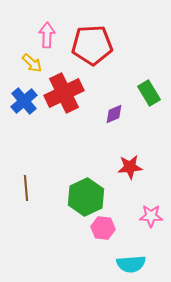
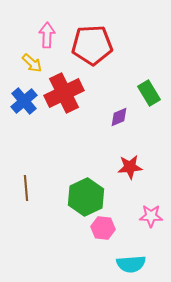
purple diamond: moved 5 px right, 3 px down
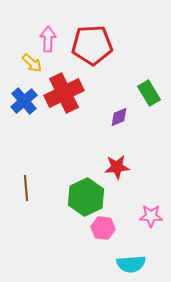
pink arrow: moved 1 px right, 4 px down
red star: moved 13 px left
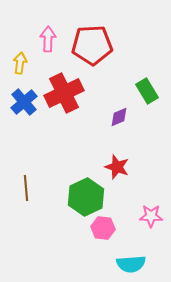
yellow arrow: moved 12 px left; rotated 125 degrees counterclockwise
green rectangle: moved 2 px left, 2 px up
blue cross: moved 1 px down
red star: rotated 25 degrees clockwise
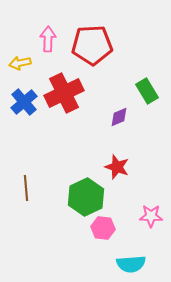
yellow arrow: rotated 110 degrees counterclockwise
